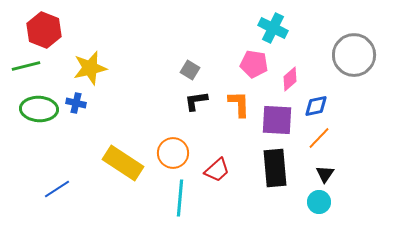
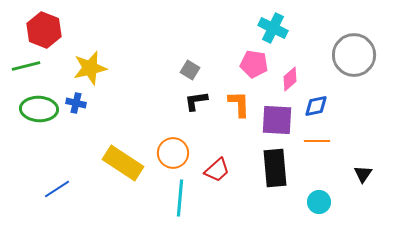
orange line: moved 2 px left, 3 px down; rotated 45 degrees clockwise
black triangle: moved 38 px right
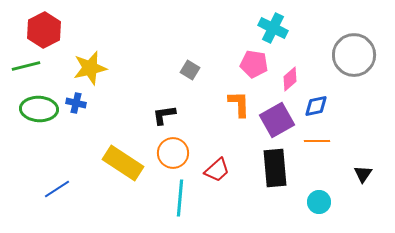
red hexagon: rotated 12 degrees clockwise
black L-shape: moved 32 px left, 14 px down
purple square: rotated 32 degrees counterclockwise
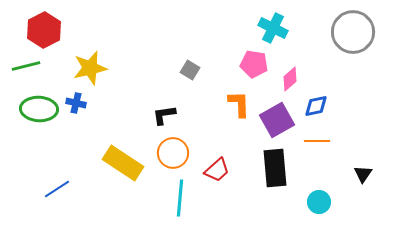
gray circle: moved 1 px left, 23 px up
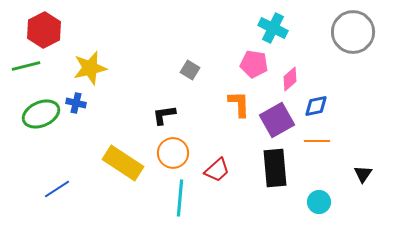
green ellipse: moved 2 px right, 5 px down; rotated 27 degrees counterclockwise
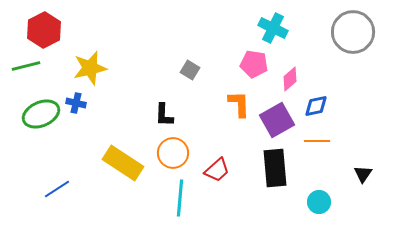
black L-shape: rotated 80 degrees counterclockwise
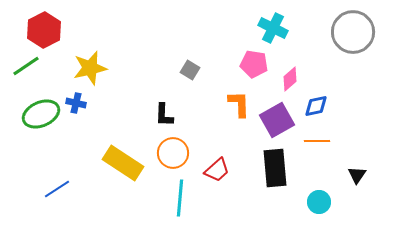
green line: rotated 20 degrees counterclockwise
black triangle: moved 6 px left, 1 px down
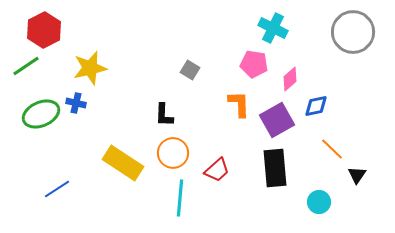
orange line: moved 15 px right, 8 px down; rotated 45 degrees clockwise
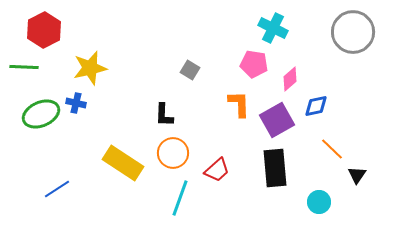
green line: moved 2 px left, 1 px down; rotated 36 degrees clockwise
cyan line: rotated 15 degrees clockwise
